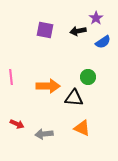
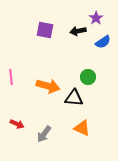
orange arrow: rotated 15 degrees clockwise
gray arrow: rotated 48 degrees counterclockwise
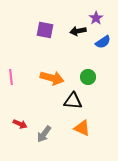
orange arrow: moved 4 px right, 8 px up
black triangle: moved 1 px left, 3 px down
red arrow: moved 3 px right
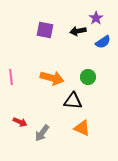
red arrow: moved 2 px up
gray arrow: moved 2 px left, 1 px up
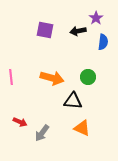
blue semicircle: rotated 49 degrees counterclockwise
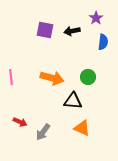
black arrow: moved 6 px left
gray arrow: moved 1 px right, 1 px up
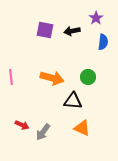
red arrow: moved 2 px right, 3 px down
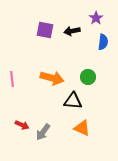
pink line: moved 1 px right, 2 px down
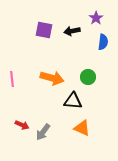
purple square: moved 1 px left
